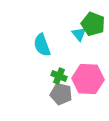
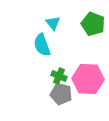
cyan triangle: moved 26 px left, 11 px up
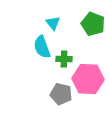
cyan semicircle: moved 2 px down
green cross: moved 5 px right, 17 px up; rotated 21 degrees counterclockwise
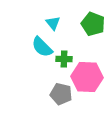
cyan semicircle: rotated 25 degrees counterclockwise
pink hexagon: moved 1 px left, 2 px up
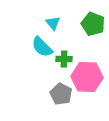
gray pentagon: rotated 15 degrees clockwise
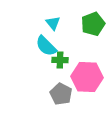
green pentagon: rotated 30 degrees clockwise
cyan semicircle: moved 4 px right, 1 px up
green cross: moved 4 px left, 1 px down
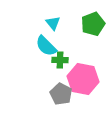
pink hexagon: moved 4 px left, 2 px down; rotated 8 degrees clockwise
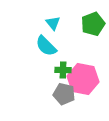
green cross: moved 3 px right, 10 px down
gray pentagon: moved 3 px right; rotated 15 degrees counterclockwise
